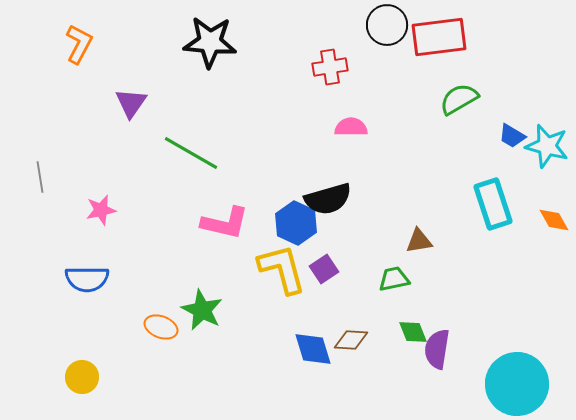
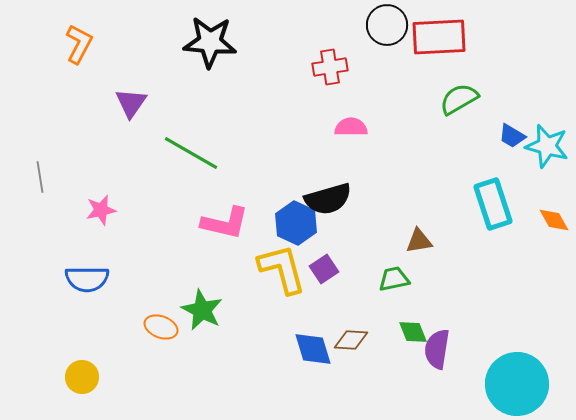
red rectangle: rotated 4 degrees clockwise
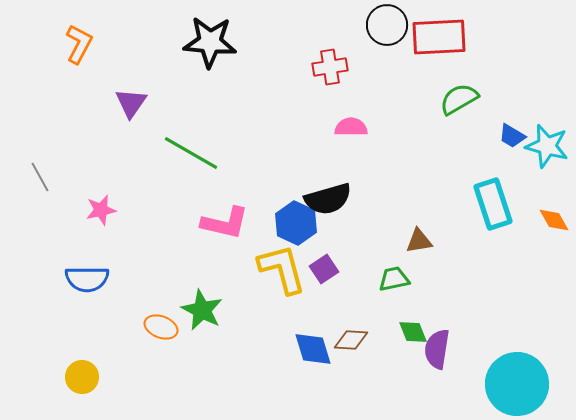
gray line: rotated 20 degrees counterclockwise
